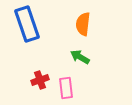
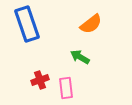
orange semicircle: moved 8 px right; rotated 135 degrees counterclockwise
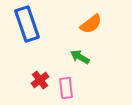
red cross: rotated 18 degrees counterclockwise
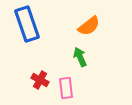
orange semicircle: moved 2 px left, 2 px down
green arrow: rotated 36 degrees clockwise
red cross: rotated 24 degrees counterclockwise
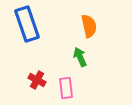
orange semicircle: rotated 65 degrees counterclockwise
red cross: moved 3 px left
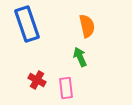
orange semicircle: moved 2 px left
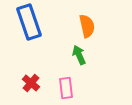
blue rectangle: moved 2 px right, 2 px up
green arrow: moved 1 px left, 2 px up
red cross: moved 6 px left, 3 px down; rotated 12 degrees clockwise
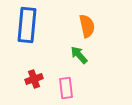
blue rectangle: moved 2 px left, 3 px down; rotated 24 degrees clockwise
green arrow: rotated 18 degrees counterclockwise
red cross: moved 3 px right, 4 px up; rotated 30 degrees clockwise
